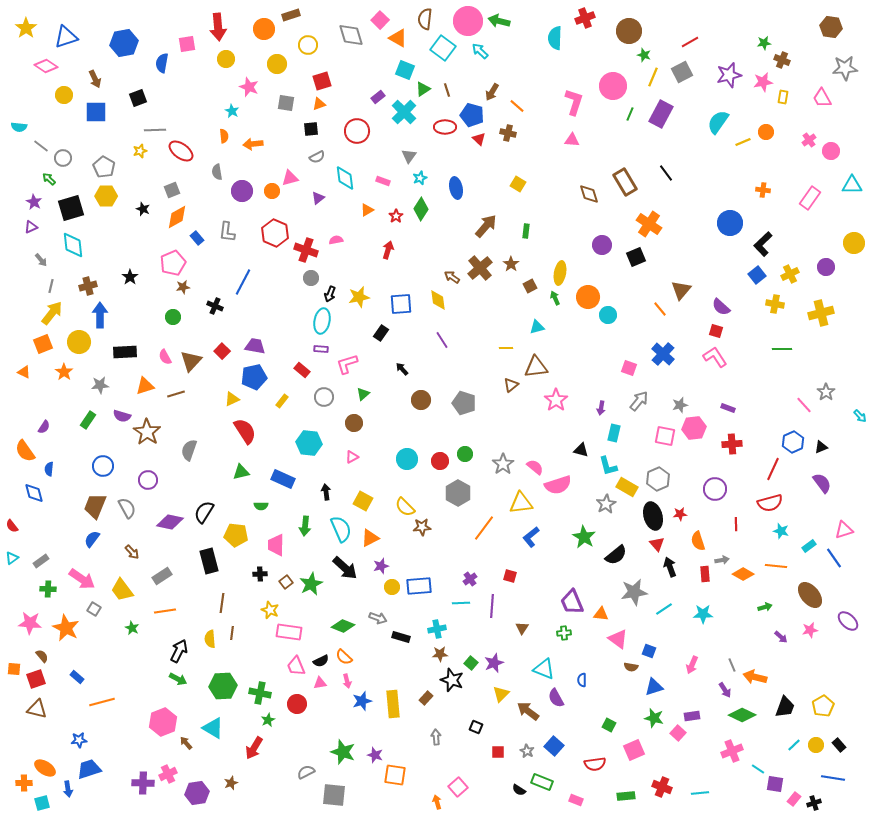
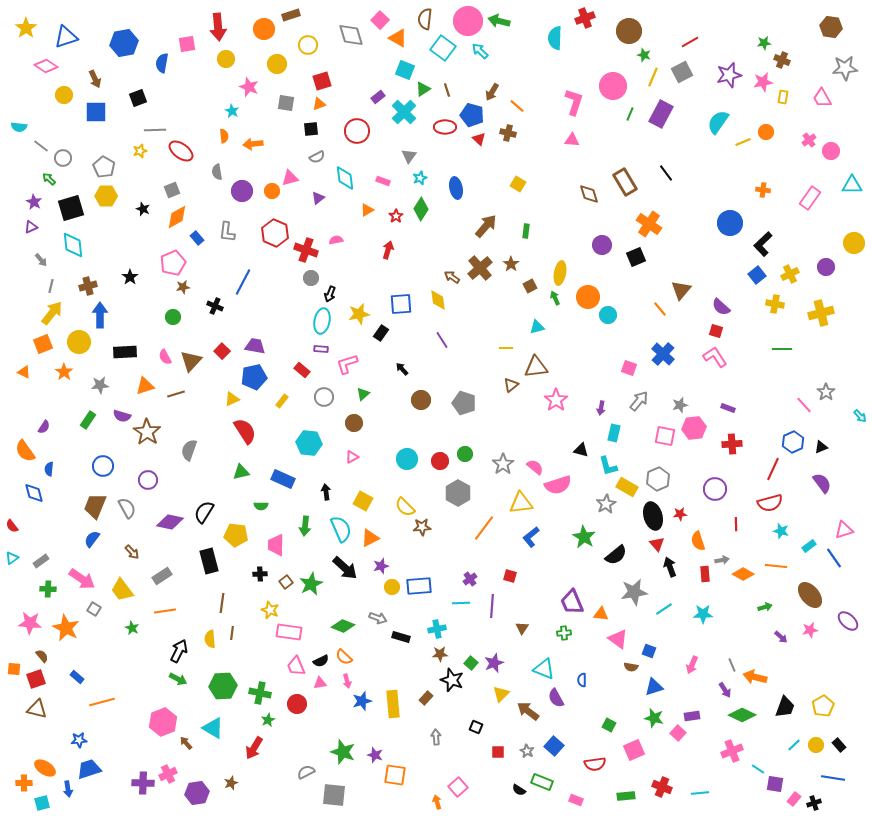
yellow star at (359, 297): moved 17 px down
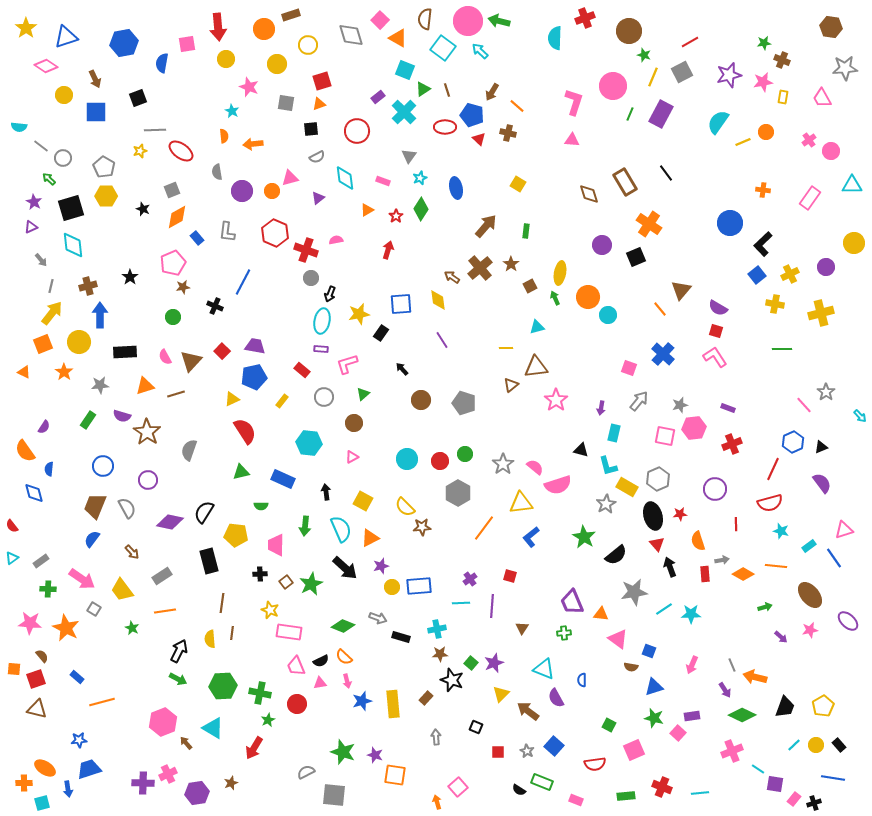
purple semicircle at (721, 307): moved 3 px left, 1 px down; rotated 12 degrees counterclockwise
red cross at (732, 444): rotated 18 degrees counterclockwise
cyan star at (703, 614): moved 12 px left
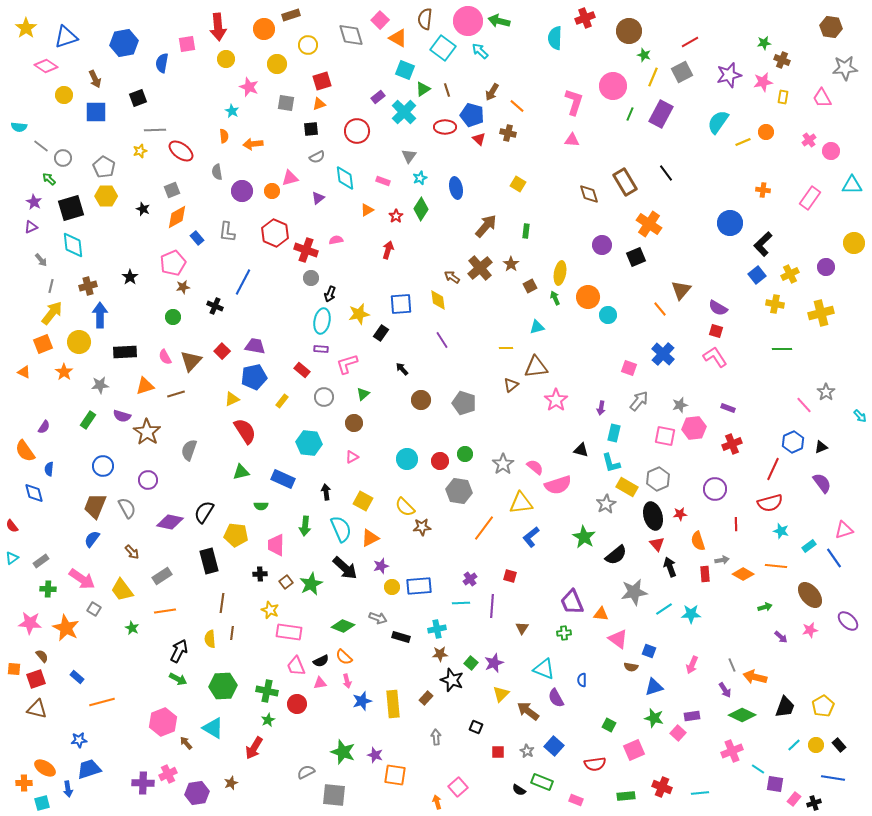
cyan L-shape at (608, 466): moved 3 px right, 3 px up
gray hexagon at (458, 493): moved 1 px right, 2 px up; rotated 20 degrees counterclockwise
green cross at (260, 693): moved 7 px right, 2 px up
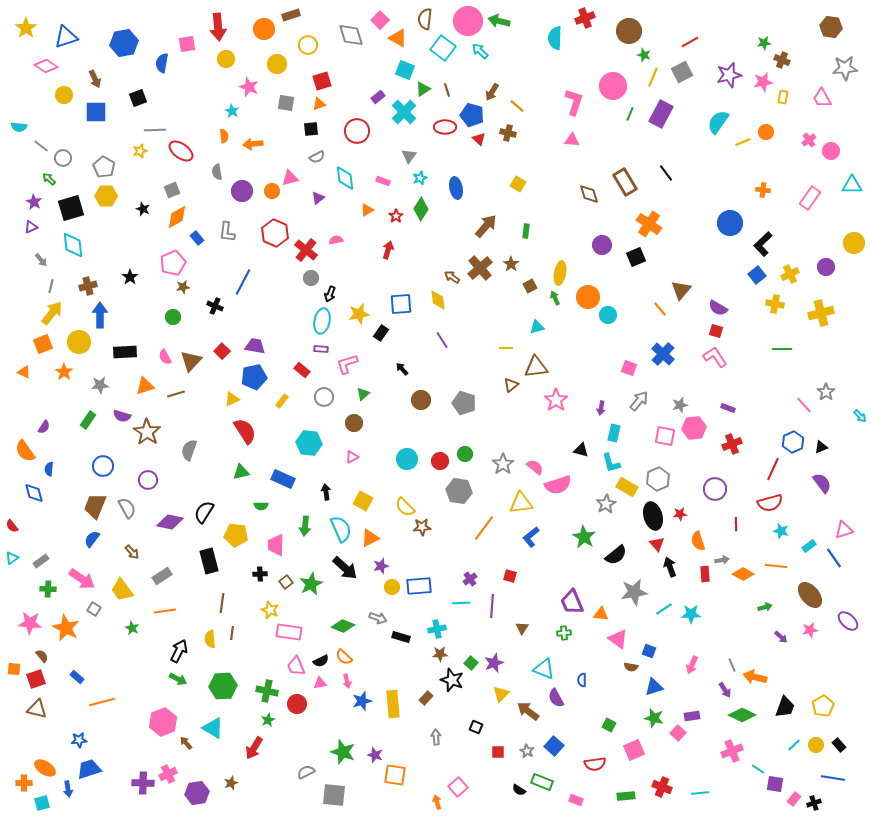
red cross at (306, 250): rotated 20 degrees clockwise
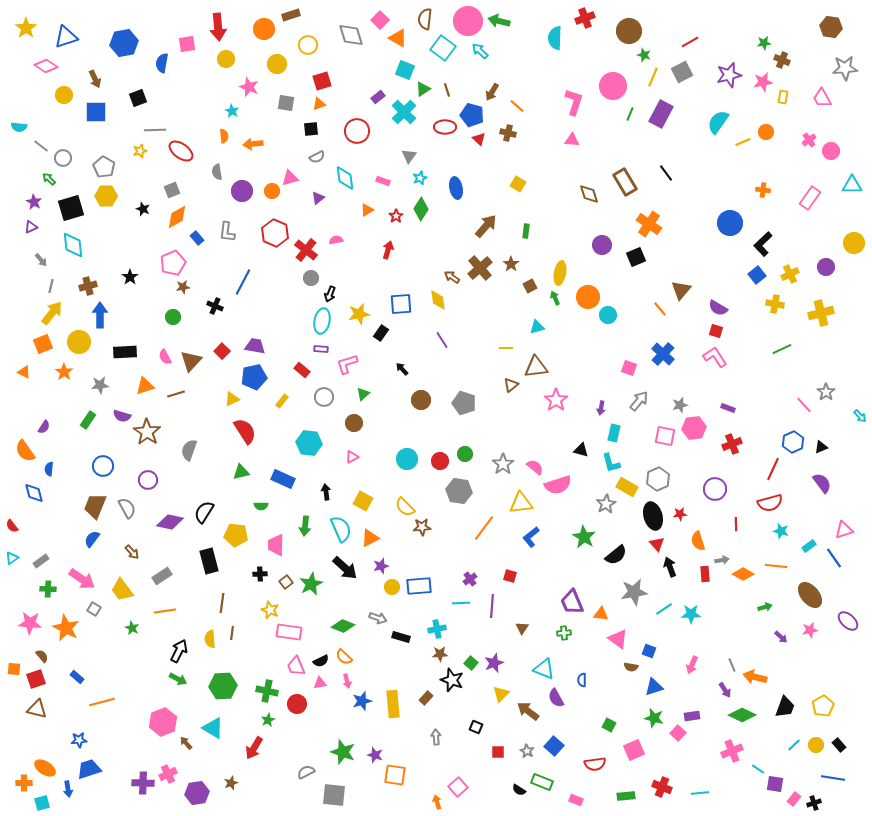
green line at (782, 349): rotated 24 degrees counterclockwise
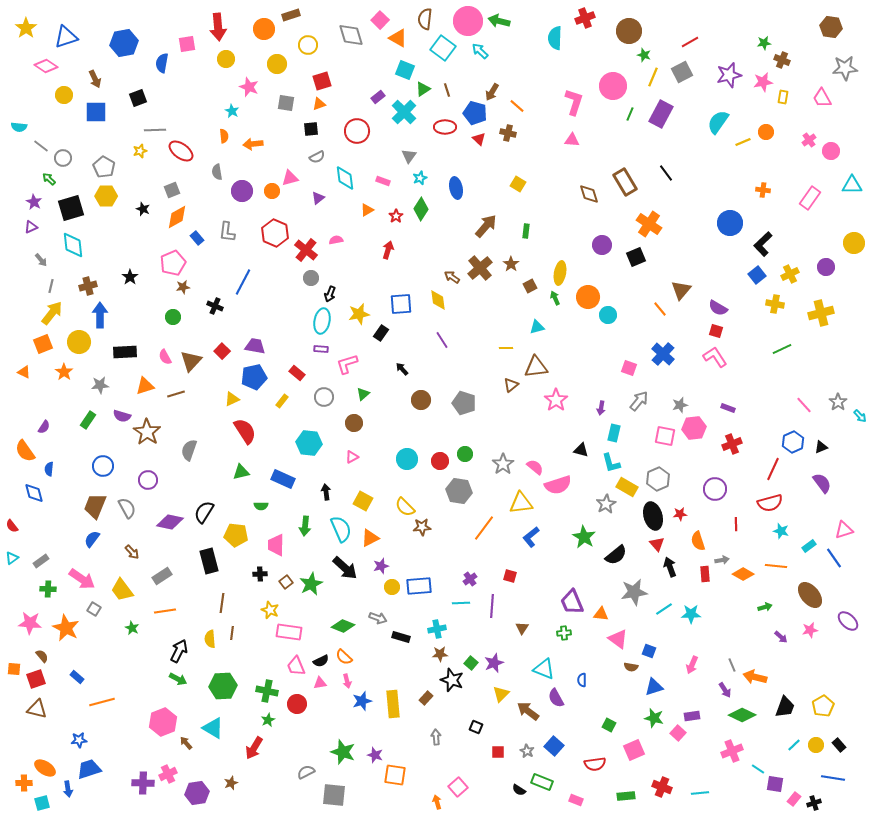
blue pentagon at (472, 115): moved 3 px right, 2 px up
red rectangle at (302, 370): moved 5 px left, 3 px down
gray star at (826, 392): moved 12 px right, 10 px down
